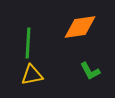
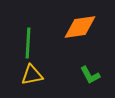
green L-shape: moved 4 px down
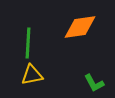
green L-shape: moved 4 px right, 8 px down
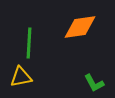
green line: moved 1 px right
yellow triangle: moved 11 px left, 2 px down
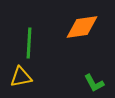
orange diamond: moved 2 px right
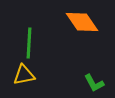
orange diamond: moved 5 px up; rotated 64 degrees clockwise
yellow triangle: moved 3 px right, 2 px up
